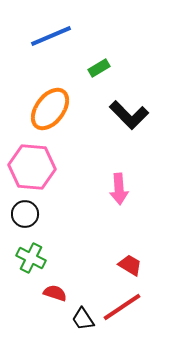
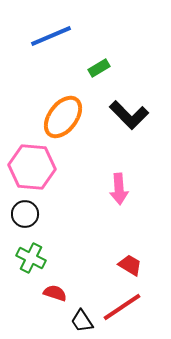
orange ellipse: moved 13 px right, 8 px down
black trapezoid: moved 1 px left, 2 px down
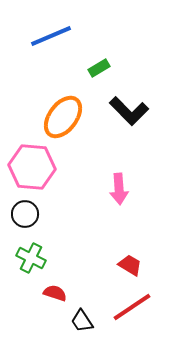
black L-shape: moved 4 px up
red line: moved 10 px right
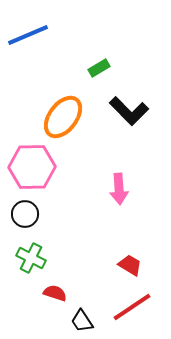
blue line: moved 23 px left, 1 px up
pink hexagon: rotated 6 degrees counterclockwise
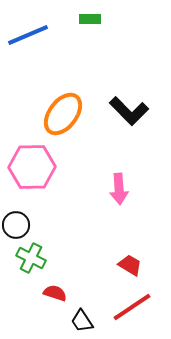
green rectangle: moved 9 px left, 49 px up; rotated 30 degrees clockwise
orange ellipse: moved 3 px up
black circle: moved 9 px left, 11 px down
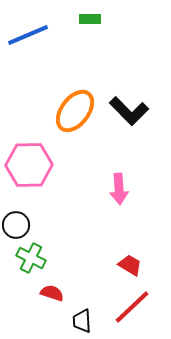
orange ellipse: moved 12 px right, 3 px up
pink hexagon: moved 3 px left, 2 px up
red semicircle: moved 3 px left
red line: rotated 9 degrees counterclockwise
black trapezoid: rotated 30 degrees clockwise
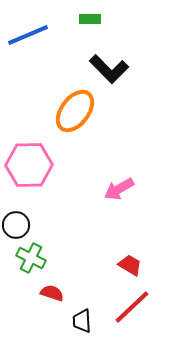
black L-shape: moved 20 px left, 42 px up
pink arrow: rotated 64 degrees clockwise
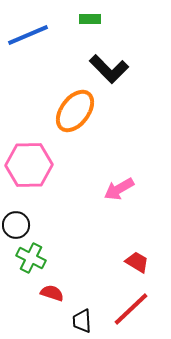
red trapezoid: moved 7 px right, 3 px up
red line: moved 1 px left, 2 px down
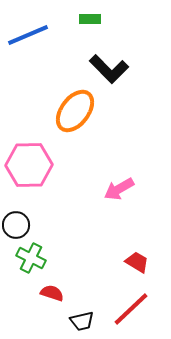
black trapezoid: rotated 100 degrees counterclockwise
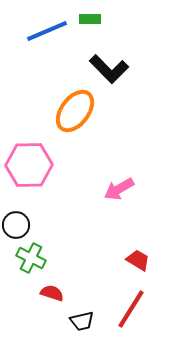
blue line: moved 19 px right, 4 px up
red trapezoid: moved 1 px right, 2 px up
red line: rotated 15 degrees counterclockwise
